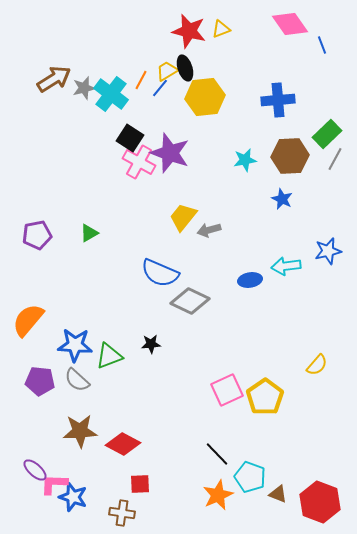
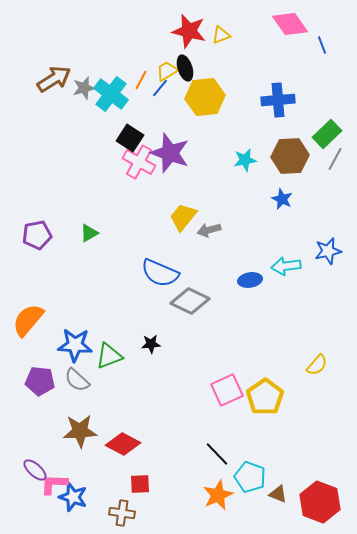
yellow triangle at (221, 29): moved 6 px down
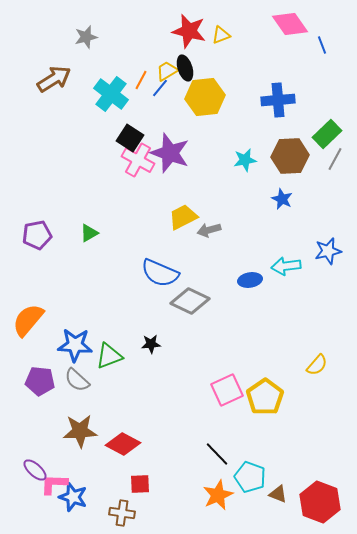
gray star at (84, 88): moved 2 px right, 51 px up
pink cross at (139, 162): moved 1 px left, 2 px up
yellow trapezoid at (183, 217): rotated 24 degrees clockwise
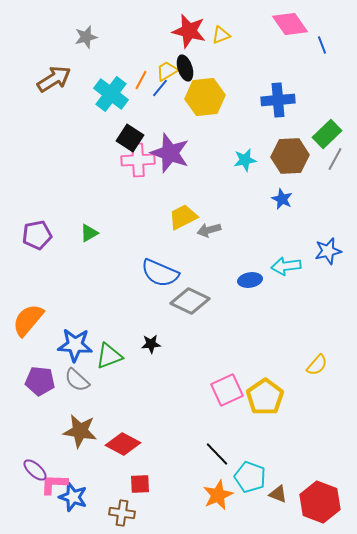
pink cross at (138, 160): rotated 32 degrees counterclockwise
brown star at (80, 431): rotated 12 degrees clockwise
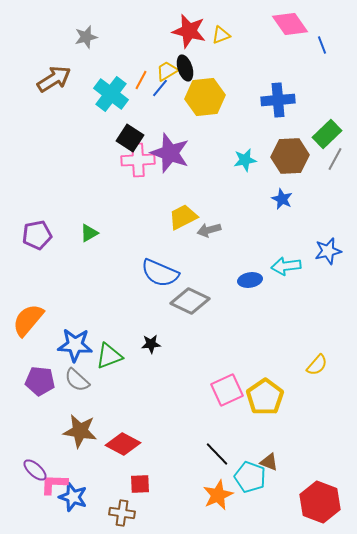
brown triangle at (278, 494): moved 9 px left, 32 px up
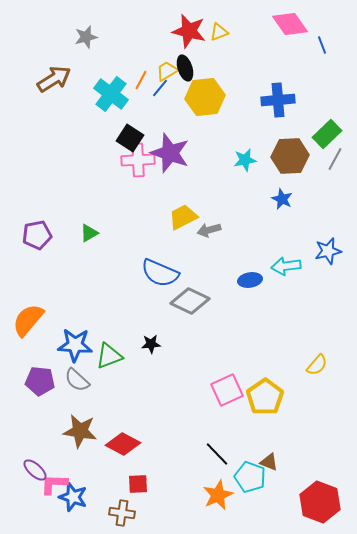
yellow triangle at (221, 35): moved 2 px left, 3 px up
red square at (140, 484): moved 2 px left
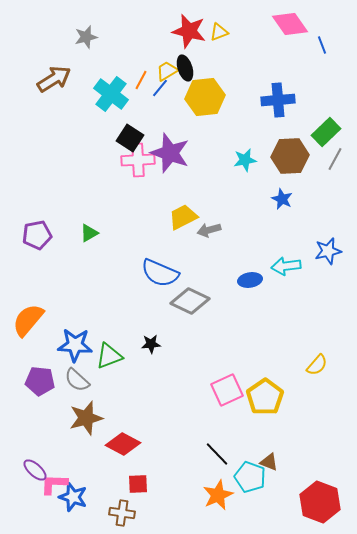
green rectangle at (327, 134): moved 1 px left, 2 px up
brown star at (80, 431): moved 6 px right, 13 px up; rotated 24 degrees counterclockwise
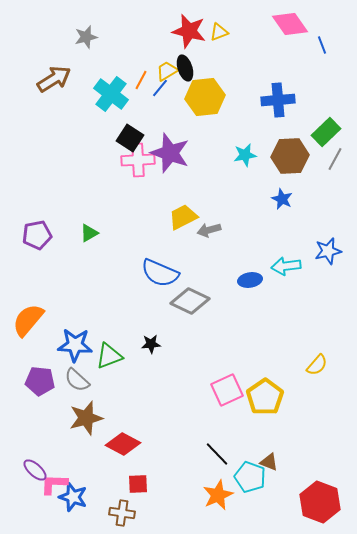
cyan star at (245, 160): moved 5 px up
